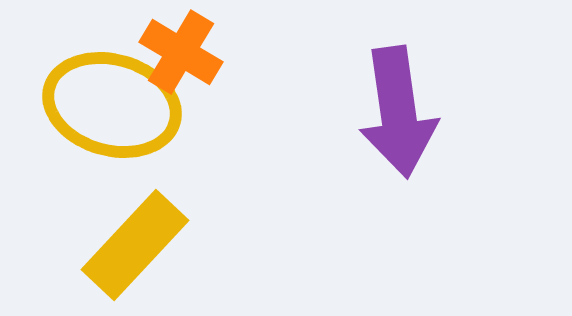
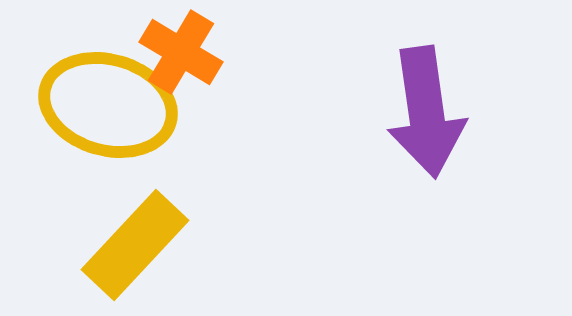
yellow ellipse: moved 4 px left
purple arrow: moved 28 px right
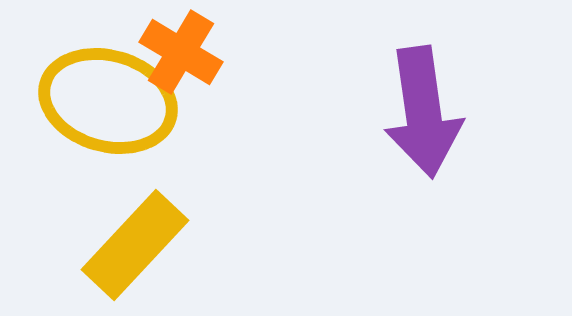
yellow ellipse: moved 4 px up
purple arrow: moved 3 px left
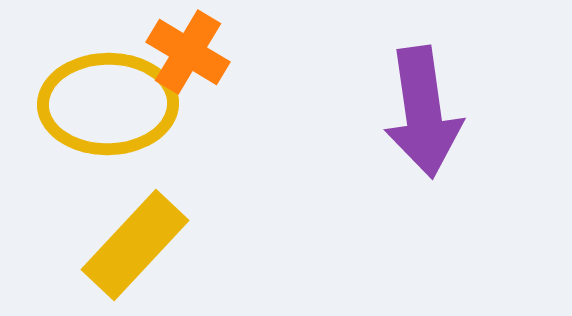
orange cross: moved 7 px right
yellow ellipse: moved 3 px down; rotated 17 degrees counterclockwise
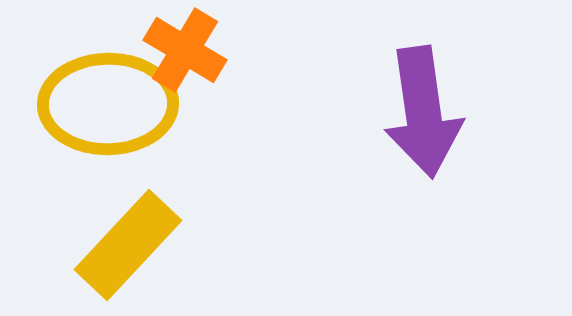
orange cross: moved 3 px left, 2 px up
yellow rectangle: moved 7 px left
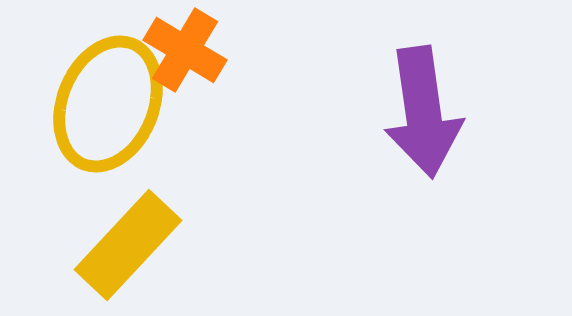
yellow ellipse: rotated 67 degrees counterclockwise
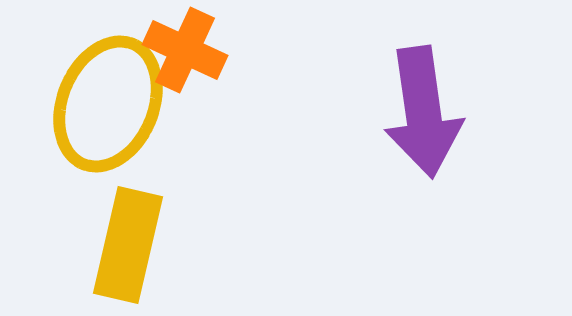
orange cross: rotated 6 degrees counterclockwise
yellow rectangle: rotated 30 degrees counterclockwise
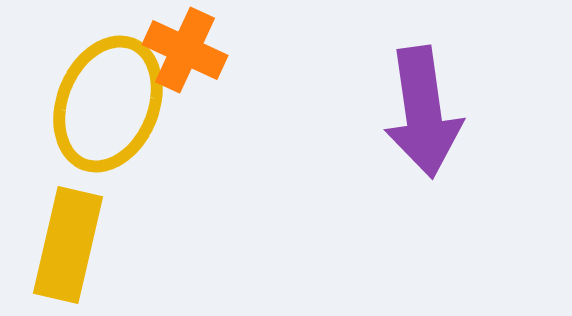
yellow rectangle: moved 60 px left
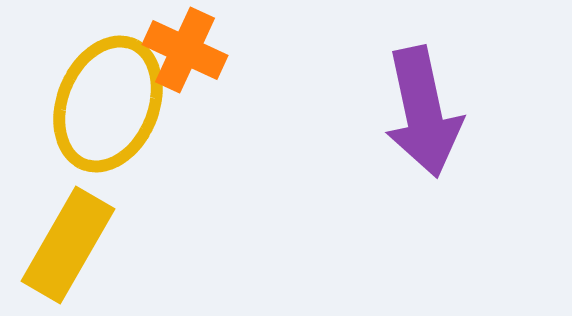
purple arrow: rotated 4 degrees counterclockwise
yellow rectangle: rotated 17 degrees clockwise
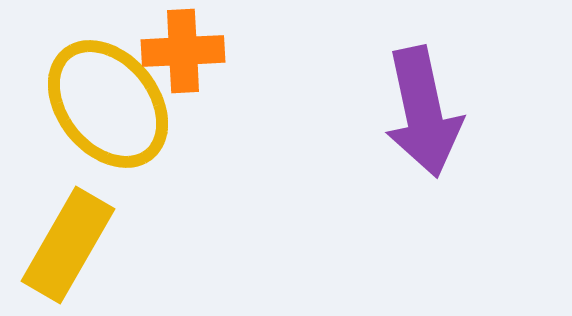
orange cross: moved 2 px left, 1 px down; rotated 28 degrees counterclockwise
yellow ellipse: rotated 61 degrees counterclockwise
